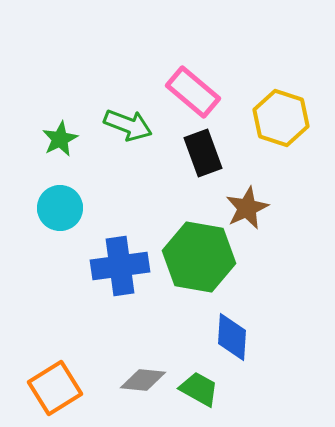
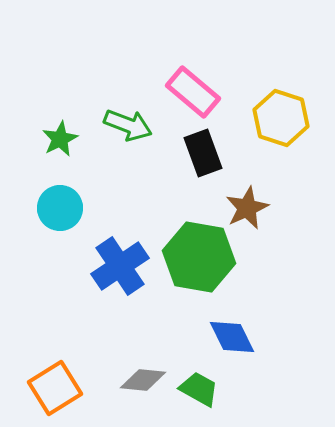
blue cross: rotated 26 degrees counterclockwise
blue diamond: rotated 30 degrees counterclockwise
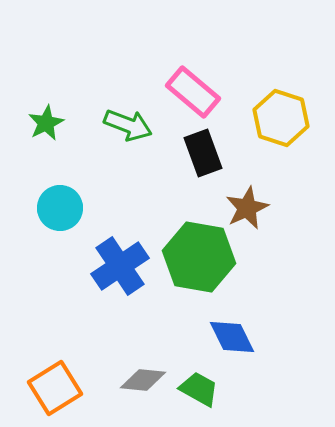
green star: moved 14 px left, 16 px up
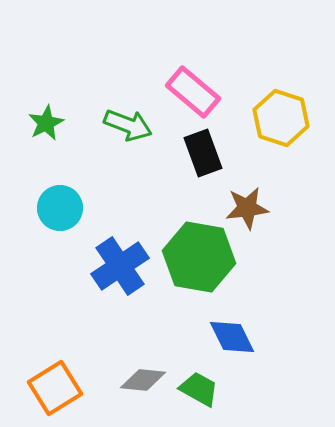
brown star: rotated 18 degrees clockwise
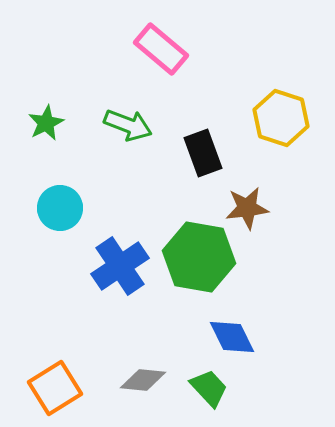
pink rectangle: moved 32 px left, 43 px up
green trapezoid: moved 10 px right, 1 px up; rotated 18 degrees clockwise
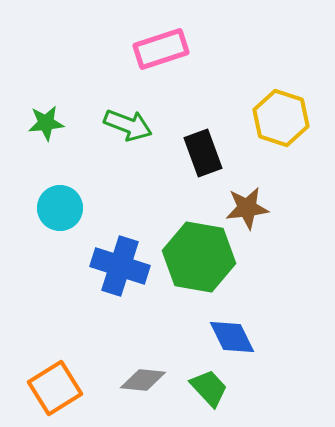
pink rectangle: rotated 58 degrees counterclockwise
green star: rotated 21 degrees clockwise
blue cross: rotated 38 degrees counterclockwise
